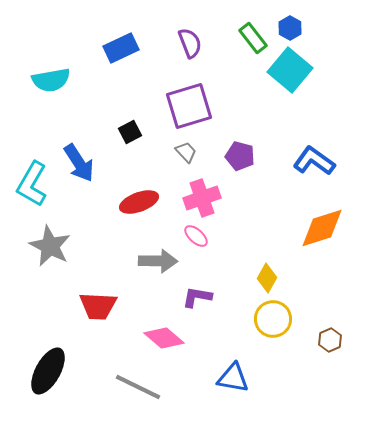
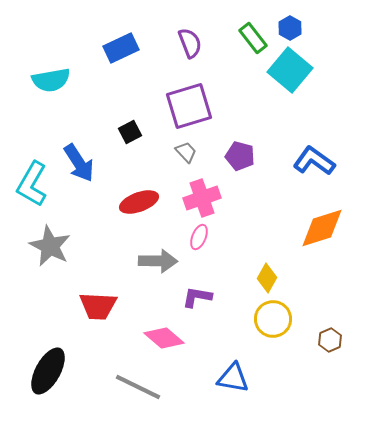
pink ellipse: moved 3 px right, 1 px down; rotated 70 degrees clockwise
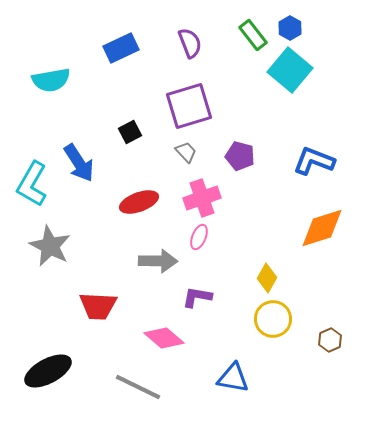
green rectangle: moved 3 px up
blue L-shape: rotated 15 degrees counterclockwise
black ellipse: rotated 33 degrees clockwise
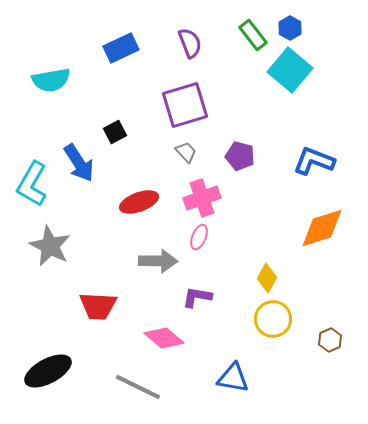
purple square: moved 4 px left, 1 px up
black square: moved 15 px left
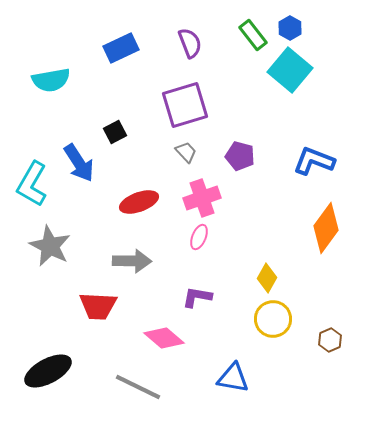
orange diamond: moved 4 px right; rotated 36 degrees counterclockwise
gray arrow: moved 26 px left
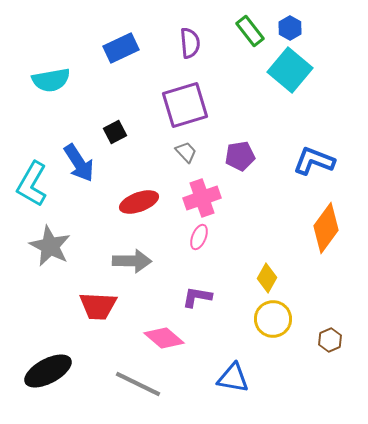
green rectangle: moved 3 px left, 4 px up
purple semicircle: rotated 16 degrees clockwise
purple pentagon: rotated 24 degrees counterclockwise
gray line: moved 3 px up
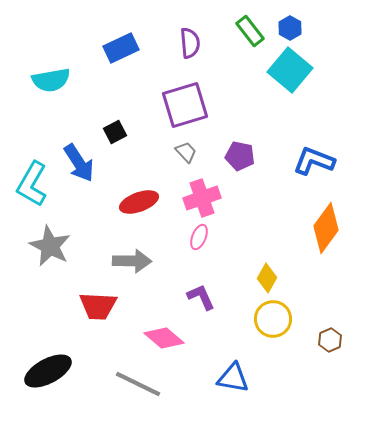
purple pentagon: rotated 20 degrees clockwise
purple L-shape: moved 4 px right; rotated 56 degrees clockwise
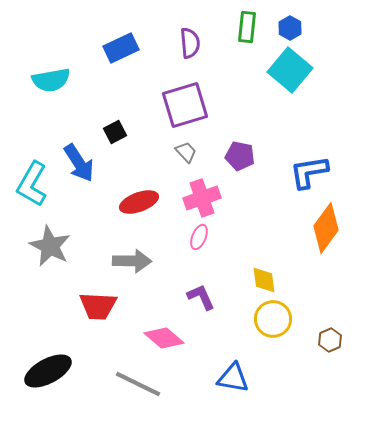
green rectangle: moved 3 px left, 4 px up; rotated 44 degrees clockwise
blue L-shape: moved 5 px left, 11 px down; rotated 30 degrees counterclockwise
yellow diamond: moved 3 px left, 2 px down; rotated 36 degrees counterclockwise
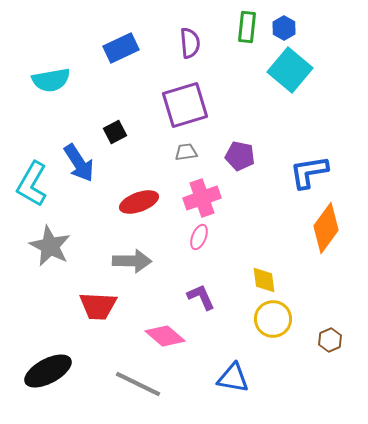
blue hexagon: moved 6 px left
gray trapezoid: rotated 55 degrees counterclockwise
pink diamond: moved 1 px right, 2 px up
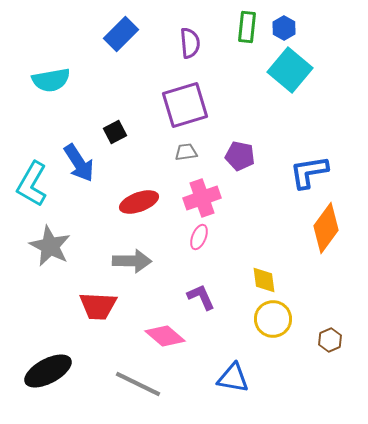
blue rectangle: moved 14 px up; rotated 20 degrees counterclockwise
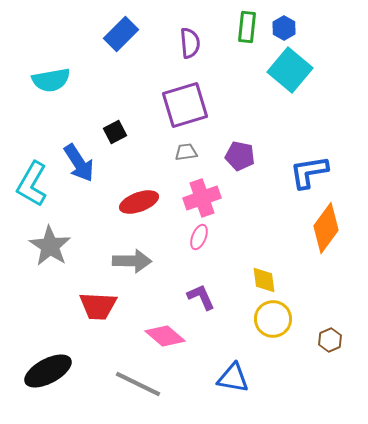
gray star: rotated 6 degrees clockwise
